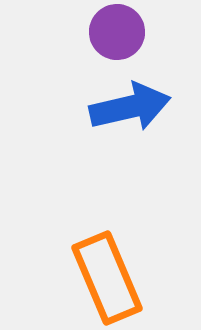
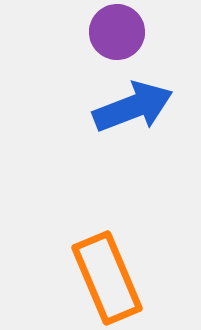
blue arrow: moved 3 px right; rotated 8 degrees counterclockwise
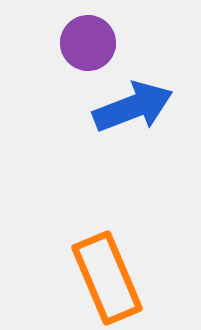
purple circle: moved 29 px left, 11 px down
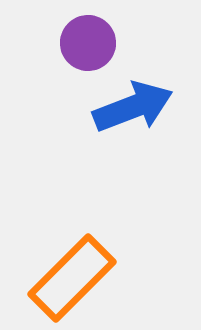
orange rectangle: moved 35 px left; rotated 68 degrees clockwise
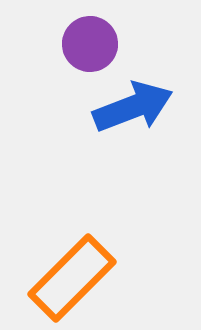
purple circle: moved 2 px right, 1 px down
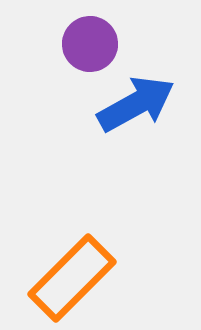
blue arrow: moved 3 px right, 3 px up; rotated 8 degrees counterclockwise
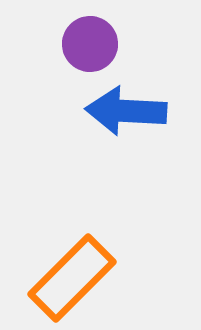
blue arrow: moved 10 px left, 7 px down; rotated 148 degrees counterclockwise
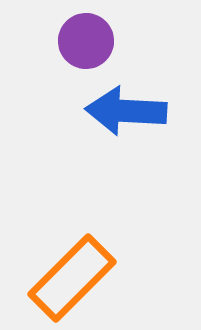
purple circle: moved 4 px left, 3 px up
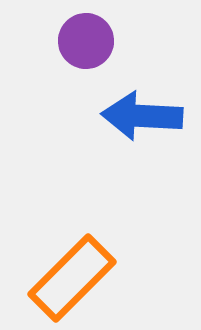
blue arrow: moved 16 px right, 5 px down
